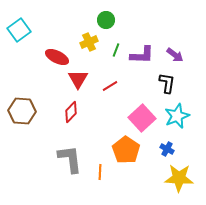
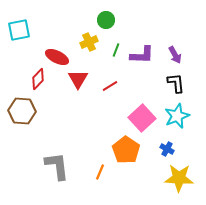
cyan square: rotated 25 degrees clockwise
purple arrow: rotated 24 degrees clockwise
black L-shape: moved 9 px right; rotated 15 degrees counterclockwise
red diamond: moved 33 px left, 33 px up
gray L-shape: moved 13 px left, 7 px down
orange line: rotated 21 degrees clockwise
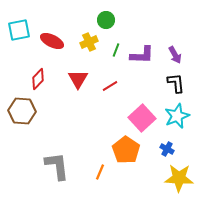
red ellipse: moved 5 px left, 16 px up
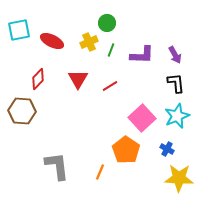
green circle: moved 1 px right, 3 px down
green line: moved 5 px left
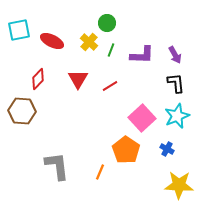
yellow cross: rotated 24 degrees counterclockwise
yellow star: moved 7 px down
